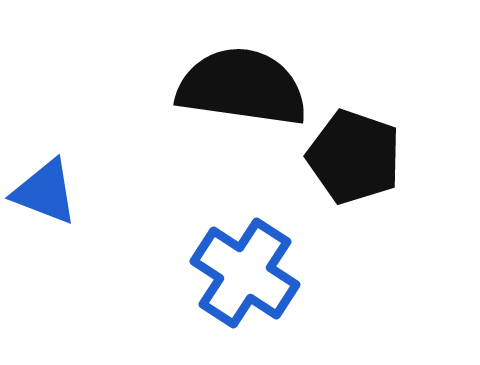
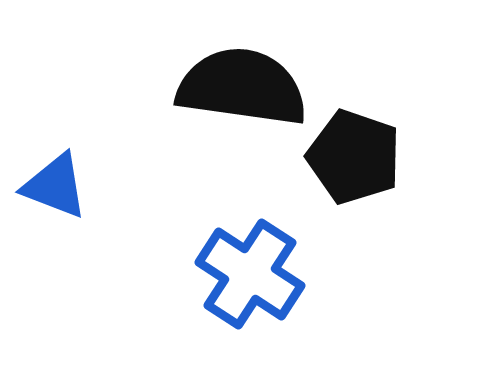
blue triangle: moved 10 px right, 6 px up
blue cross: moved 5 px right, 1 px down
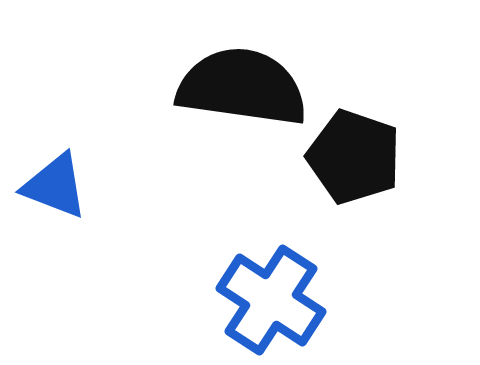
blue cross: moved 21 px right, 26 px down
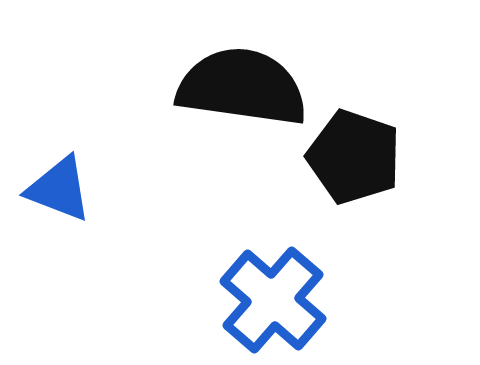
blue triangle: moved 4 px right, 3 px down
blue cross: moved 2 px right; rotated 8 degrees clockwise
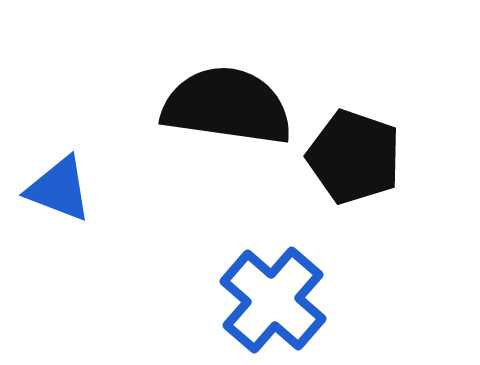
black semicircle: moved 15 px left, 19 px down
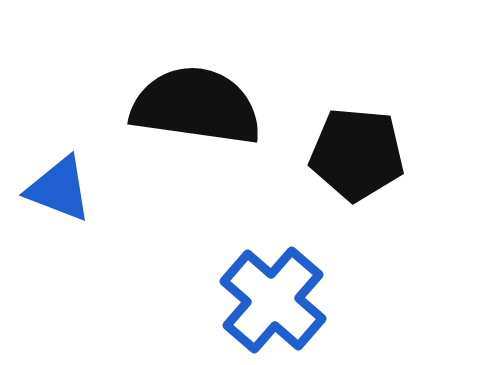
black semicircle: moved 31 px left
black pentagon: moved 3 px right, 3 px up; rotated 14 degrees counterclockwise
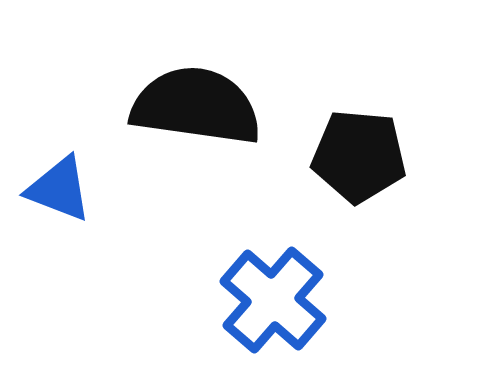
black pentagon: moved 2 px right, 2 px down
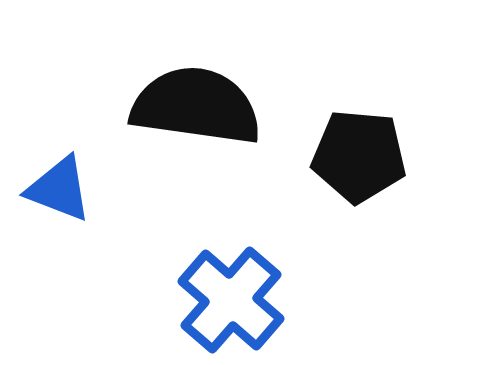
blue cross: moved 42 px left
